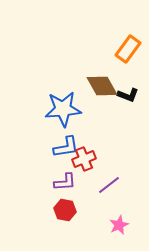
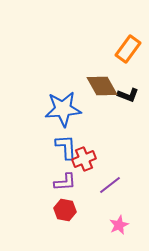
blue L-shape: rotated 84 degrees counterclockwise
purple line: moved 1 px right
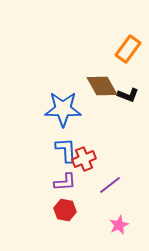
blue star: rotated 6 degrees clockwise
blue L-shape: moved 3 px down
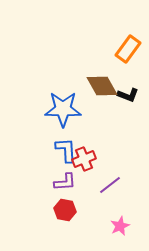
pink star: moved 1 px right, 1 px down
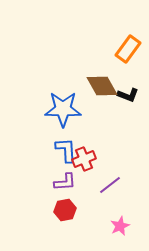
red hexagon: rotated 20 degrees counterclockwise
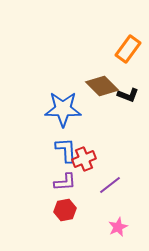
brown diamond: rotated 16 degrees counterclockwise
pink star: moved 2 px left, 1 px down
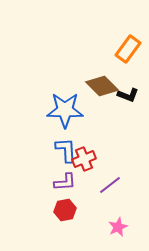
blue star: moved 2 px right, 1 px down
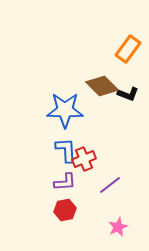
black L-shape: moved 1 px up
